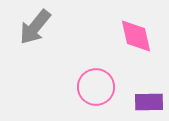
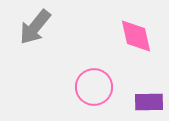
pink circle: moved 2 px left
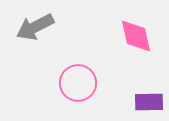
gray arrow: rotated 24 degrees clockwise
pink circle: moved 16 px left, 4 px up
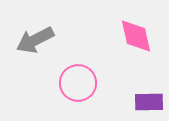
gray arrow: moved 13 px down
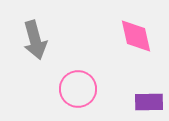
gray arrow: rotated 78 degrees counterclockwise
pink circle: moved 6 px down
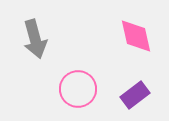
gray arrow: moved 1 px up
purple rectangle: moved 14 px left, 7 px up; rotated 36 degrees counterclockwise
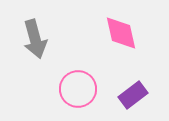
pink diamond: moved 15 px left, 3 px up
purple rectangle: moved 2 px left
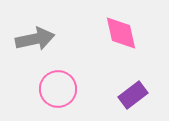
gray arrow: rotated 87 degrees counterclockwise
pink circle: moved 20 px left
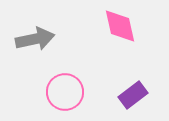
pink diamond: moved 1 px left, 7 px up
pink circle: moved 7 px right, 3 px down
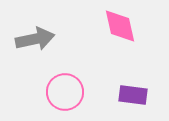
purple rectangle: rotated 44 degrees clockwise
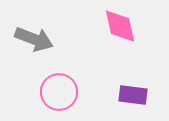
gray arrow: moved 1 px left; rotated 33 degrees clockwise
pink circle: moved 6 px left
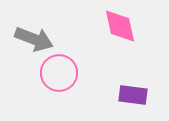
pink circle: moved 19 px up
